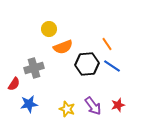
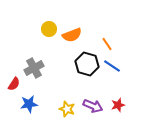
orange semicircle: moved 9 px right, 12 px up
black hexagon: rotated 20 degrees clockwise
gray cross: rotated 12 degrees counterclockwise
purple arrow: rotated 30 degrees counterclockwise
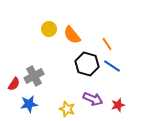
orange semicircle: rotated 72 degrees clockwise
gray cross: moved 8 px down
purple arrow: moved 7 px up
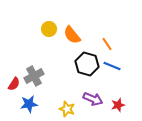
blue line: rotated 12 degrees counterclockwise
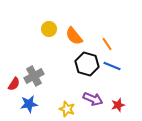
orange semicircle: moved 2 px right, 1 px down
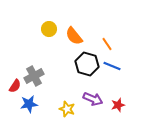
red semicircle: moved 1 px right, 2 px down
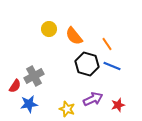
purple arrow: rotated 48 degrees counterclockwise
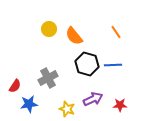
orange line: moved 9 px right, 12 px up
blue line: moved 1 px right, 1 px up; rotated 24 degrees counterclockwise
gray cross: moved 14 px right, 2 px down
red star: moved 2 px right; rotated 16 degrees clockwise
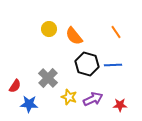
gray cross: rotated 18 degrees counterclockwise
blue star: rotated 12 degrees clockwise
yellow star: moved 2 px right, 12 px up
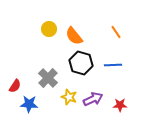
black hexagon: moved 6 px left, 1 px up
